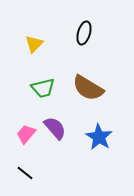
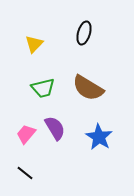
purple semicircle: rotated 10 degrees clockwise
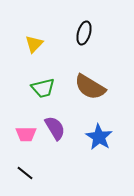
brown semicircle: moved 2 px right, 1 px up
pink trapezoid: rotated 130 degrees counterclockwise
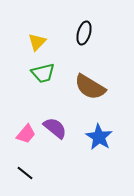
yellow triangle: moved 3 px right, 2 px up
green trapezoid: moved 15 px up
purple semicircle: rotated 20 degrees counterclockwise
pink trapezoid: rotated 50 degrees counterclockwise
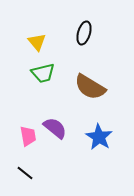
yellow triangle: rotated 24 degrees counterclockwise
pink trapezoid: moved 2 px right, 2 px down; rotated 50 degrees counterclockwise
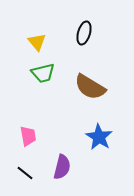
purple semicircle: moved 7 px right, 39 px down; rotated 65 degrees clockwise
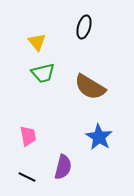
black ellipse: moved 6 px up
purple semicircle: moved 1 px right
black line: moved 2 px right, 4 px down; rotated 12 degrees counterclockwise
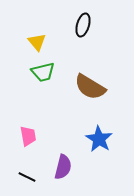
black ellipse: moved 1 px left, 2 px up
green trapezoid: moved 1 px up
blue star: moved 2 px down
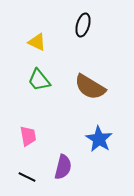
yellow triangle: rotated 24 degrees counterclockwise
green trapezoid: moved 4 px left, 8 px down; rotated 65 degrees clockwise
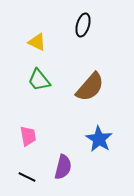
brown semicircle: rotated 80 degrees counterclockwise
